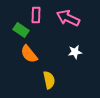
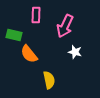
pink arrow: moved 3 px left, 8 px down; rotated 90 degrees counterclockwise
green rectangle: moved 7 px left, 5 px down; rotated 21 degrees counterclockwise
white star: rotated 24 degrees clockwise
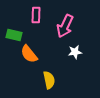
white star: rotated 24 degrees counterclockwise
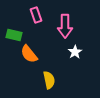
pink rectangle: rotated 21 degrees counterclockwise
pink arrow: rotated 25 degrees counterclockwise
white star: rotated 24 degrees counterclockwise
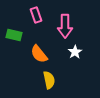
orange semicircle: moved 10 px right
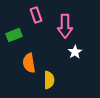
green rectangle: rotated 35 degrees counterclockwise
orange semicircle: moved 10 px left, 9 px down; rotated 30 degrees clockwise
yellow semicircle: rotated 12 degrees clockwise
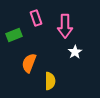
pink rectangle: moved 3 px down
orange semicircle: rotated 30 degrees clockwise
yellow semicircle: moved 1 px right, 1 px down
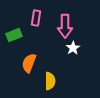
pink rectangle: rotated 28 degrees clockwise
white star: moved 2 px left, 4 px up
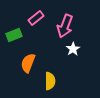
pink rectangle: rotated 42 degrees clockwise
pink arrow: rotated 20 degrees clockwise
white star: moved 1 px down
orange semicircle: moved 1 px left
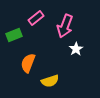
white star: moved 3 px right
yellow semicircle: rotated 72 degrees clockwise
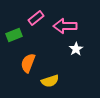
pink arrow: rotated 70 degrees clockwise
